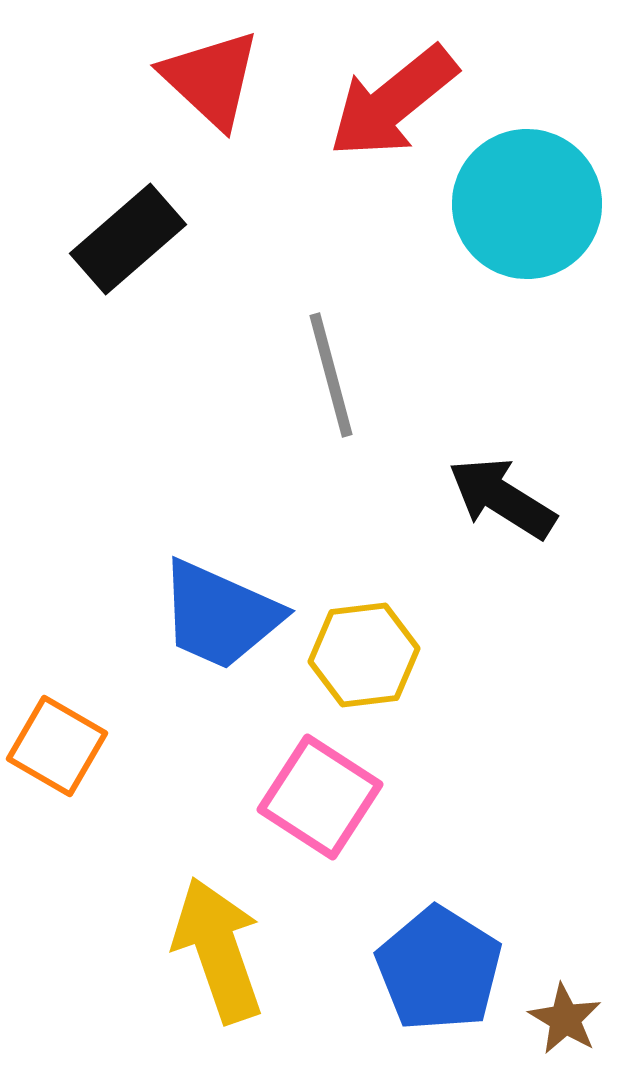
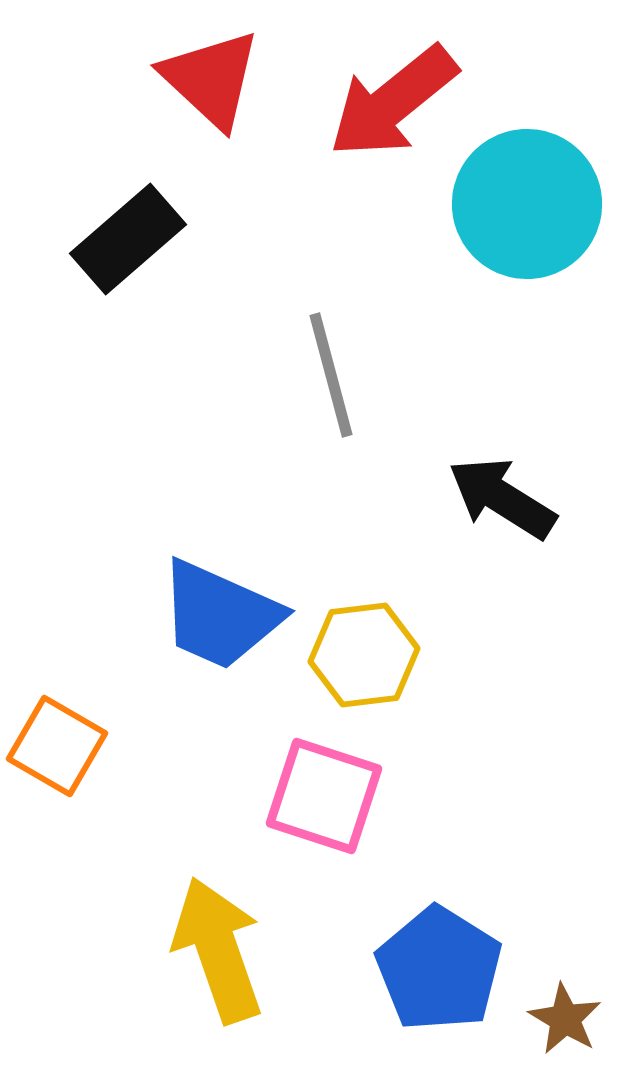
pink square: moved 4 px right, 1 px up; rotated 15 degrees counterclockwise
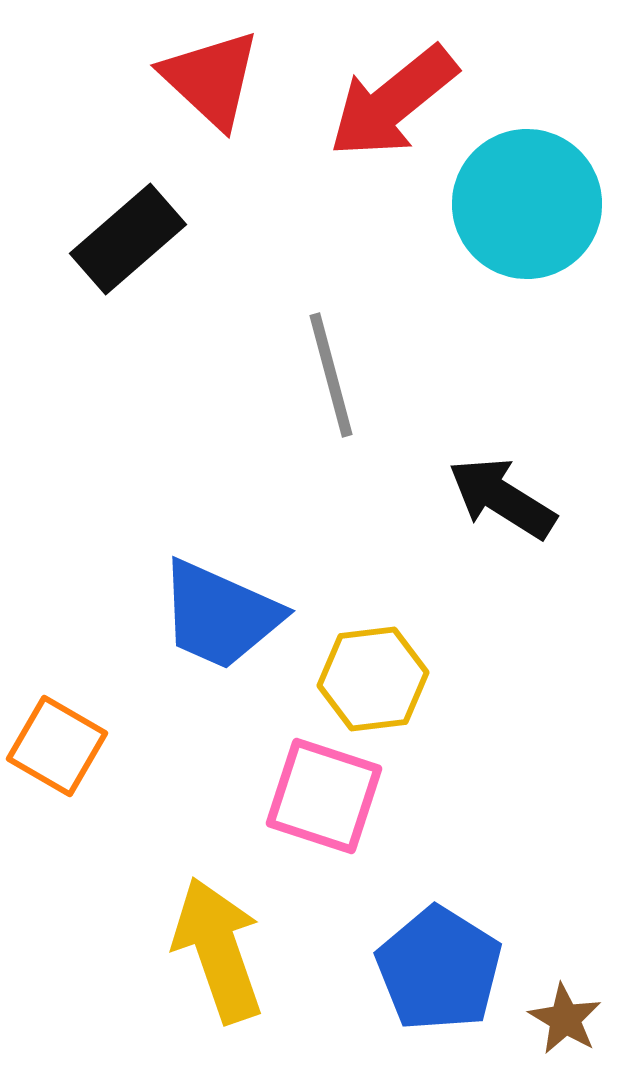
yellow hexagon: moved 9 px right, 24 px down
